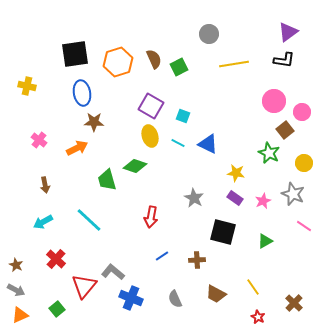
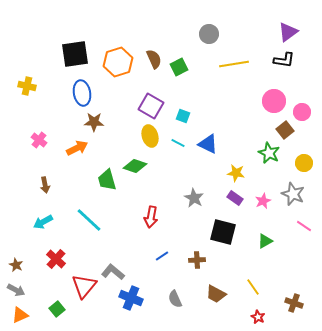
brown cross at (294, 303): rotated 24 degrees counterclockwise
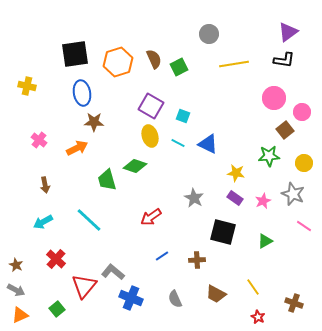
pink circle at (274, 101): moved 3 px up
green star at (269, 153): moved 3 px down; rotated 30 degrees counterclockwise
red arrow at (151, 217): rotated 45 degrees clockwise
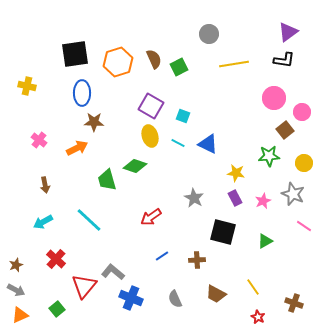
blue ellipse at (82, 93): rotated 10 degrees clockwise
purple rectangle at (235, 198): rotated 28 degrees clockwise
brown star at (16, 265): rotated 24 degrees clockwise
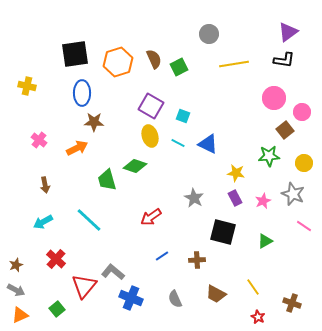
brown cross at (294, 303): moved 2 px left
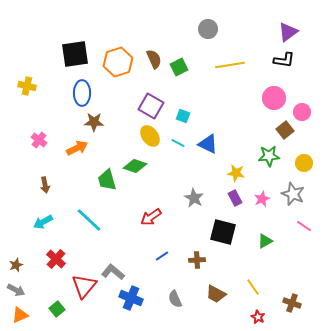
gray circle at (209, 34): moved 1 px left, 5 px up
yellow line at (234, 64): moved 4 px left, 1 px down
yellow ellipse at (150, 136): rotated 20 degrees counterclockwise
pink star at (263, 201): moved 1 px left, 2 px up
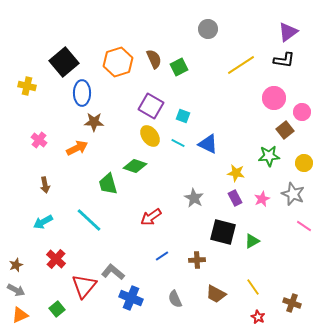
black square at (75, 54): moved 11 px left, 8 px down; rotated 32 degrees counterclockwise
yellow line at (230, 65): moved 11 px right; rotated 24 degrees counterclockwise
green trapezoid at (107, 180): moved 1 px right, 4 px down
green triangle at (265, 241): moved 13 px left
